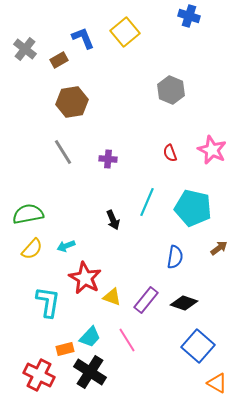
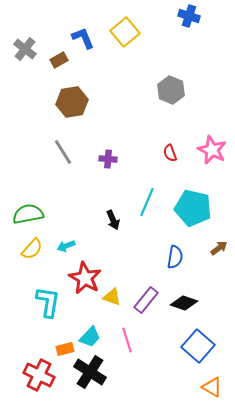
pink line: rotated 15 degrees clockwise
orange triangle: moved 5 px left, 4 px down
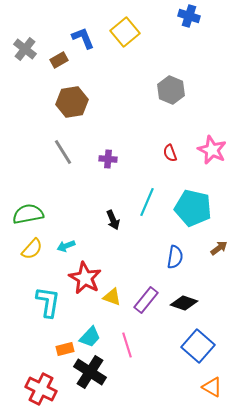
pink line: moved 5 px down
red cross: moved 2 px right, 14 px down
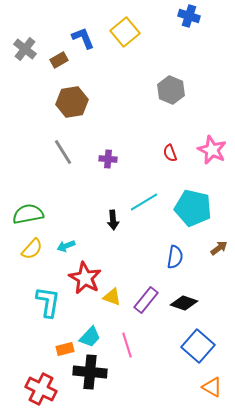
cyan line: moved 3 px left; rotated 36 degrees clockwise
black arrow: rotated 18 degrees clockwise
black cross: rotated 28 degrees counterclockwise
